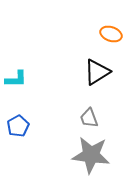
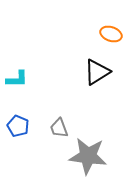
cyan L-shape: moved 1 px right
gray trapezoid: moved 30 px left, 10 px down
blue pentagon: rotated 20 degrees counterclockwise
gray star: moved 3 px left, 1 px down
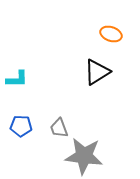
blue pentagon: moved 3 px right; rotated 20 degrees counterclockwise
gray star: moved 4 px left
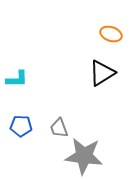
black triangle: moved 5 px right, 1 px down
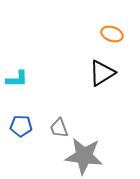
orange ellipse: moved 1 px right
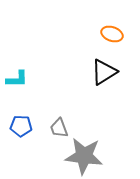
black triangle: moved 2 px right, 1 px up
